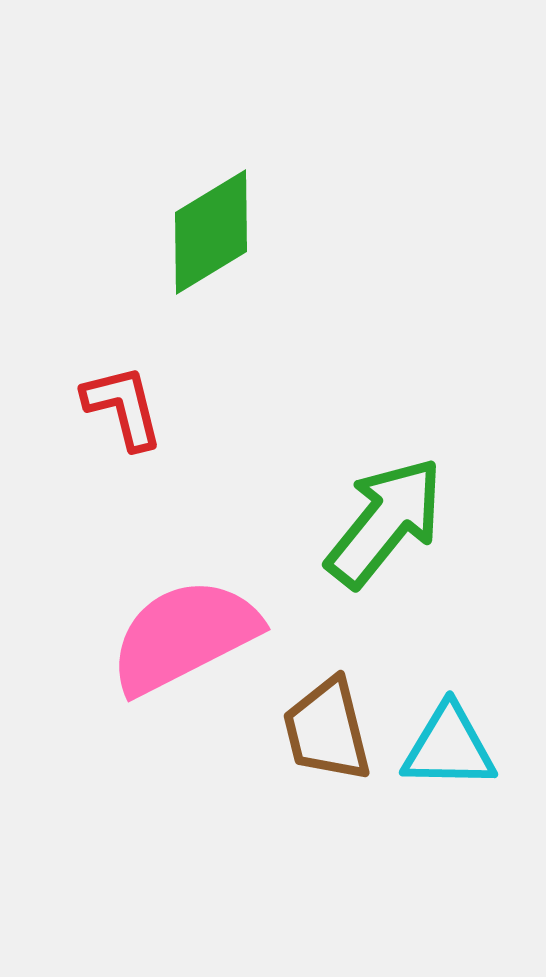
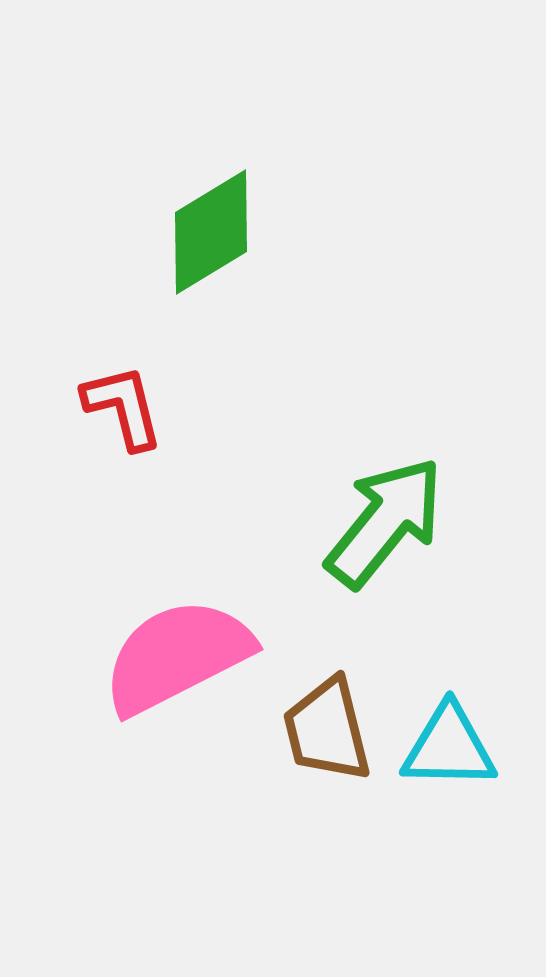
pink semicircle: moved 7 px left, 20 px down
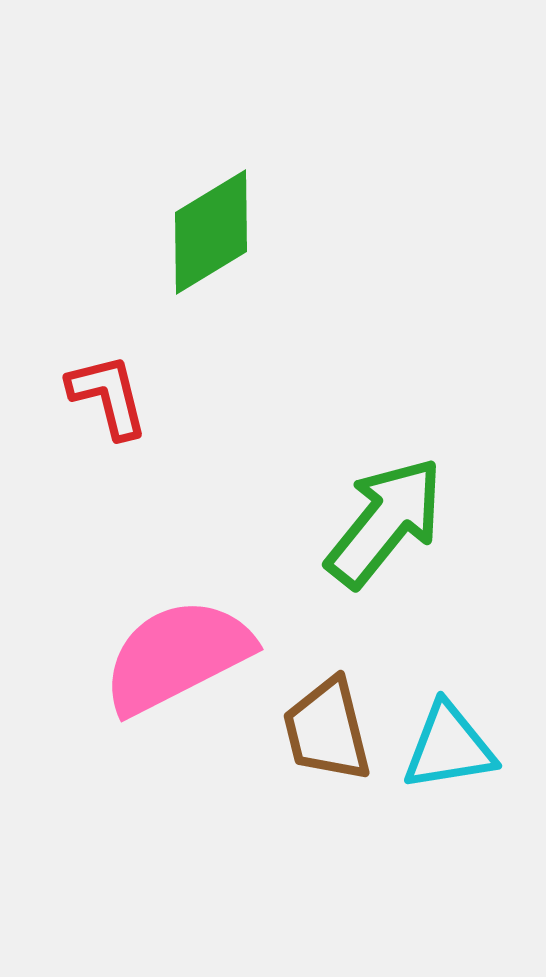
red L-shape: moved 15 px left, 11 px up
cyan triangle: rotated 10 degrees counterclockwise
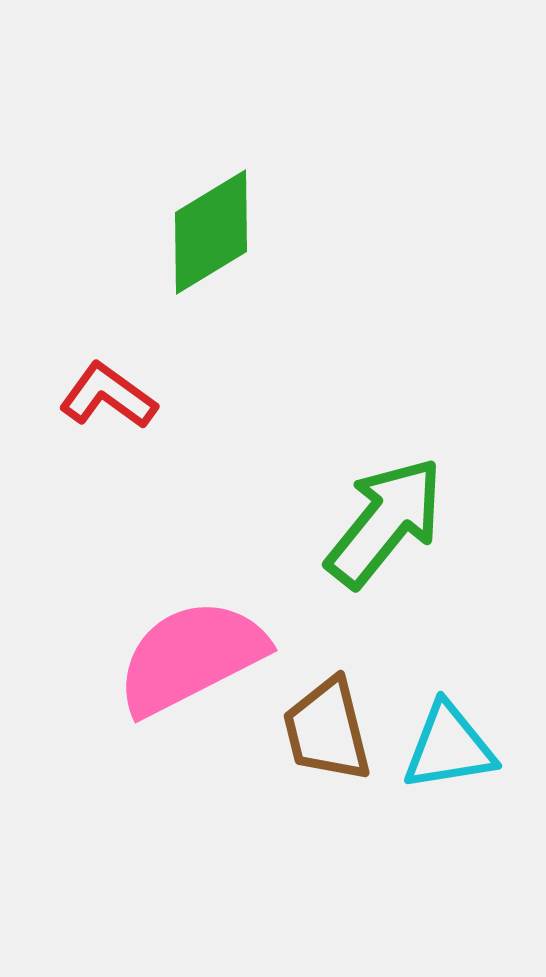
red L-shape: rotated 40 degrees counterclockwise
pink semicircle: moved 14 px right, 1 px down
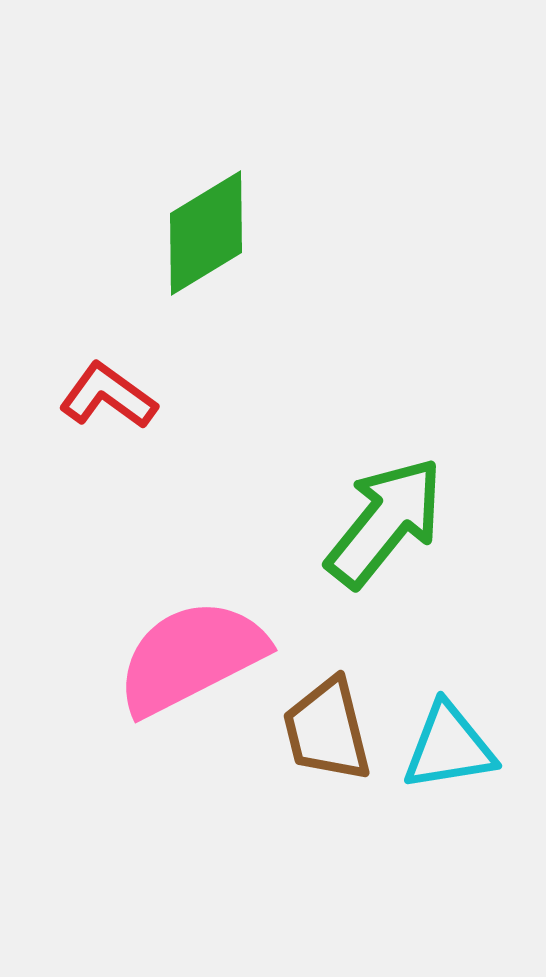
green diamond: moved 5 px left, 1 px down
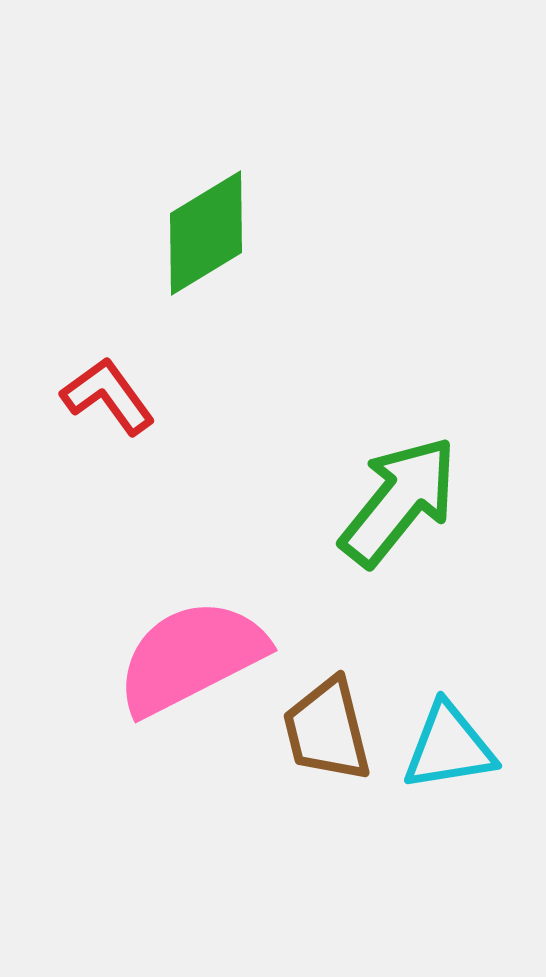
red L-shape: rotated 18 degrees clockwise
green arrow: moved 14 px right, 21 px up
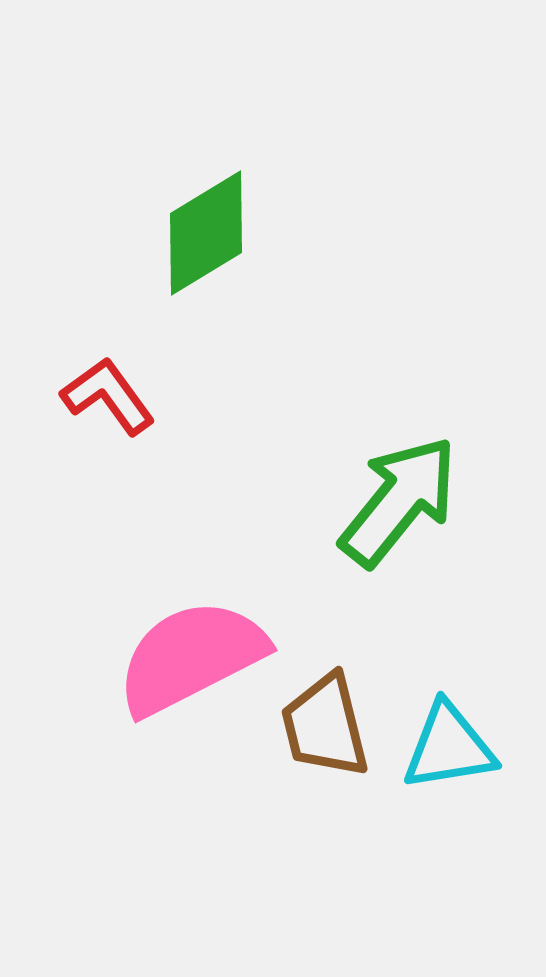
brown trapezoid: moved 2 px left, 4 px up
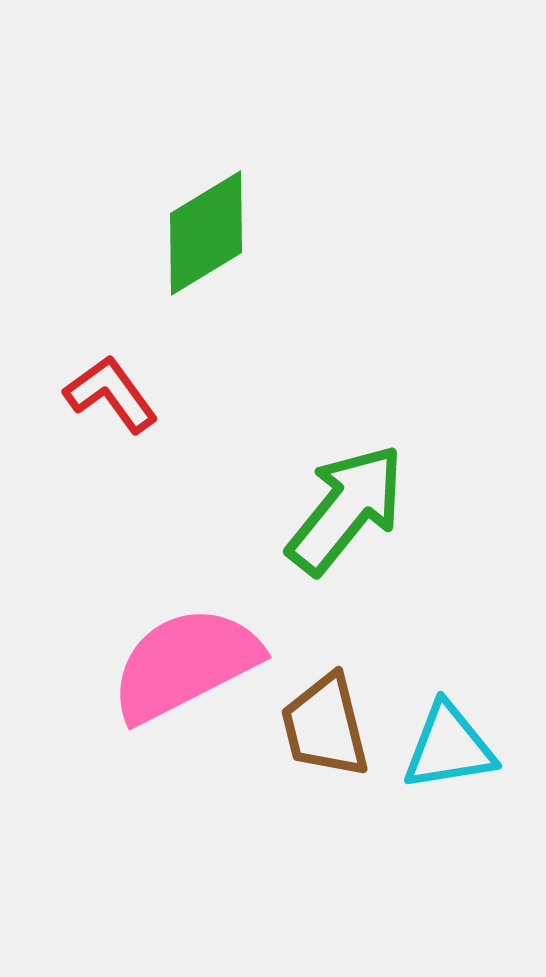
red L-shape: moved 3 px right, 2 px up
green arrow: moved 53 px left, 8 px down
pink semicircle: moved 6 px left, 7 px down
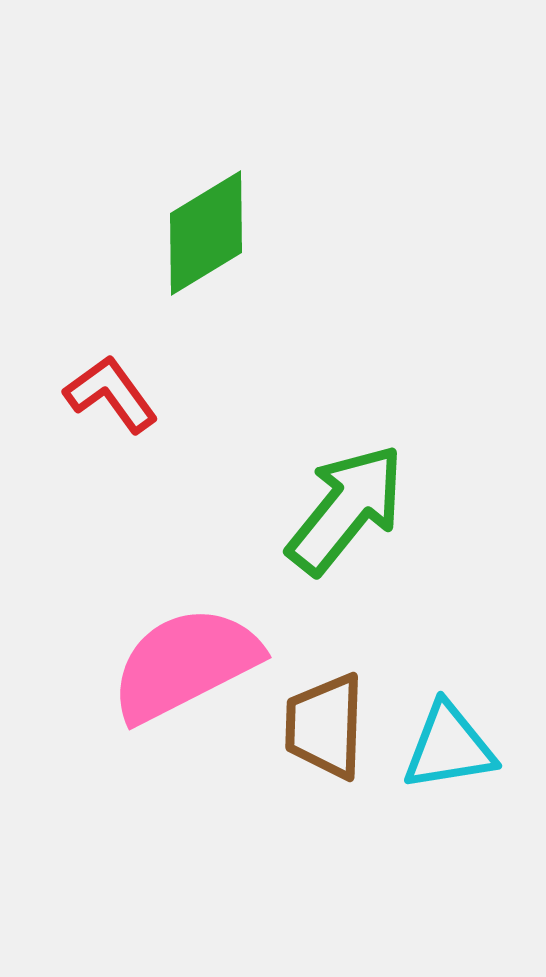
brown trapezoid: rotated 16 degrees clockwise
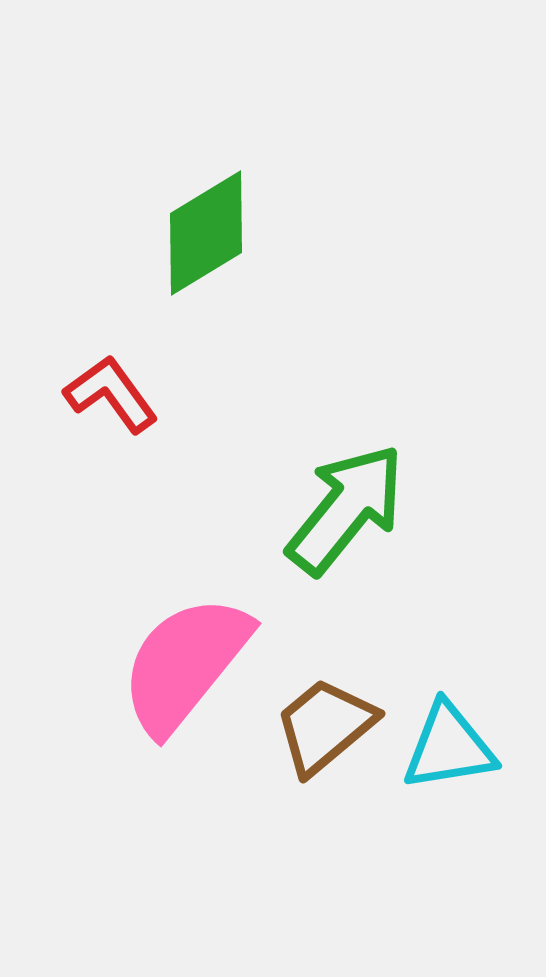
pink semicircle: rotated 24 degrees counterclockwise
brown trapezoid: rotated 48 degrees clockwise
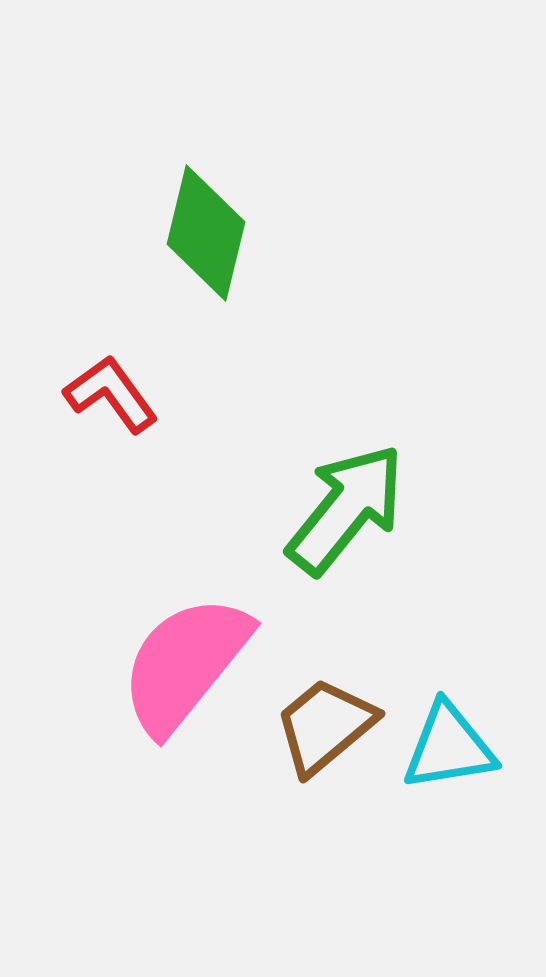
green diamond: rotated 45 degrees counterclockwise
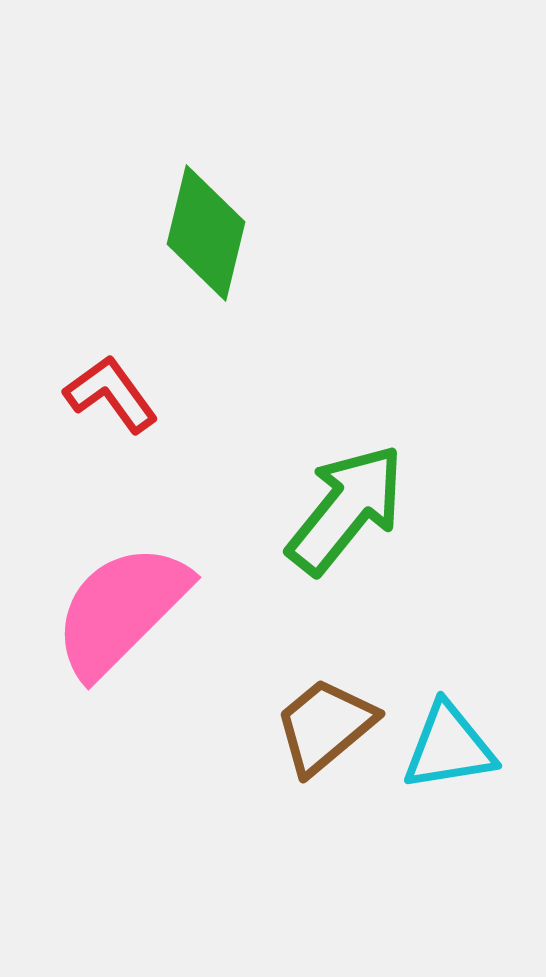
pink semicircle: moved 64 px left, 54 px up; rotated 6 degrees clockwise
